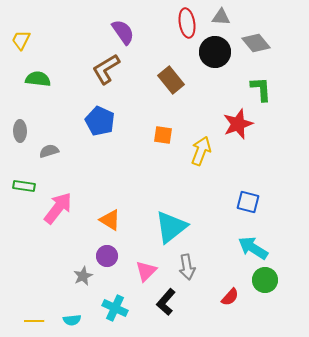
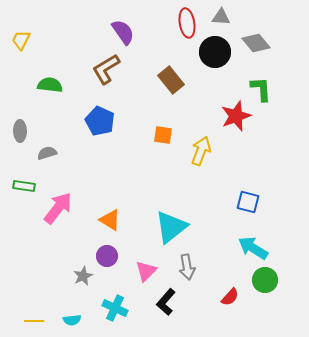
green semicircle: moved 12 px right, 6 px down
red star: moved 2 px left, 8 px up
gray semicircle: moved 2 px left, 2 px down
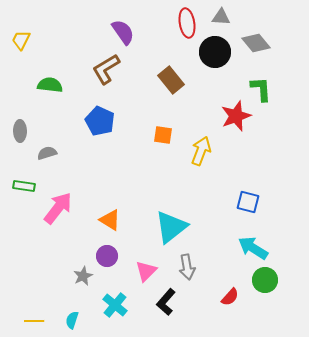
cyan cross: moved 3 px up; rotated 15 degrees clockwise
cyan semicircle: rotated 114 degrees clockwise
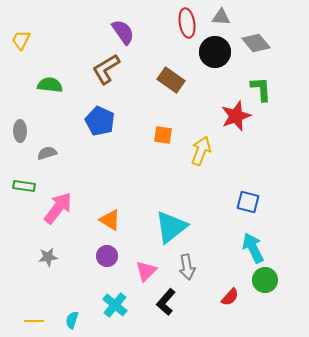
brown rectangle: rotated 16 degrees counterclockwise
cyan arrow: rotated 32 degrees clockwise
gray star: moved 35 px left, 19 px up; rotated 18 degrees clockwise
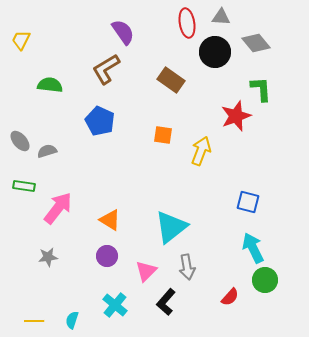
gray ellipse: moved 10 px down; rotated 40 degrees counterclockwise
gray semicircle: moved 2 px up
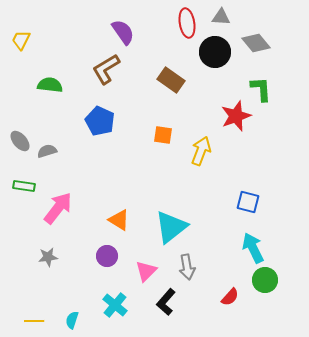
orange triangle: moved 9 px right
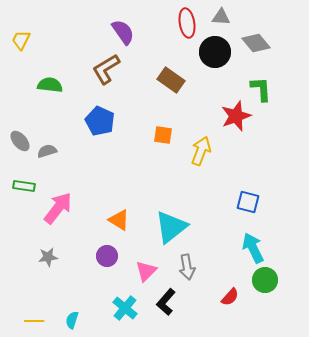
cyan cross: moved 10 px right, 3 px down
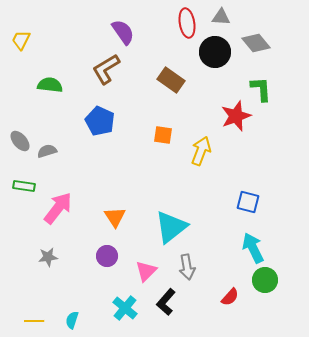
orange triangle: moved 4 px left, 3 px up; rotated 25 degrees clockwise
